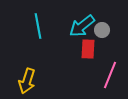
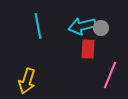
cyan arrow: rotated 24 degrees clockwise
gray circle: moved 1 px left, 2 px up
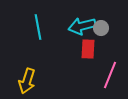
cyan line: moved 1 px down
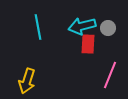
gray circle: moved 7 px right
red rectangle: moved 5 px up
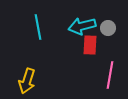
red rectangle: moved 2 px right, 1 px down
pink line: rotated 12 degrees counterclockwise
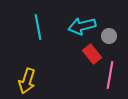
gray circle: moved 1 px right, 8 px down
red rectangle: moved 2 px right, 9 px down; rotated 42 degrees counterclockwise
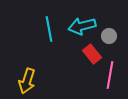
cyan line: moved 11 px right, 2 px down
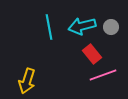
cyan line: moved 2 px up
gray circle: moved 2 px right, 9 px up
pink line: moved 7 px left; rotated 60 degrees clockwise
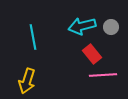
cyan line: moved 16 px left, 10 px down
pink line: rotated 16 degrees clockwise
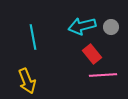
yellow arrow: rotated 40 degrees counterclockwise
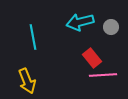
cyan arrow: moved 2 px left, 4 px up
red rectangle: moved 4 px down
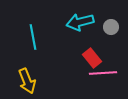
pink line: moved 2 px up
